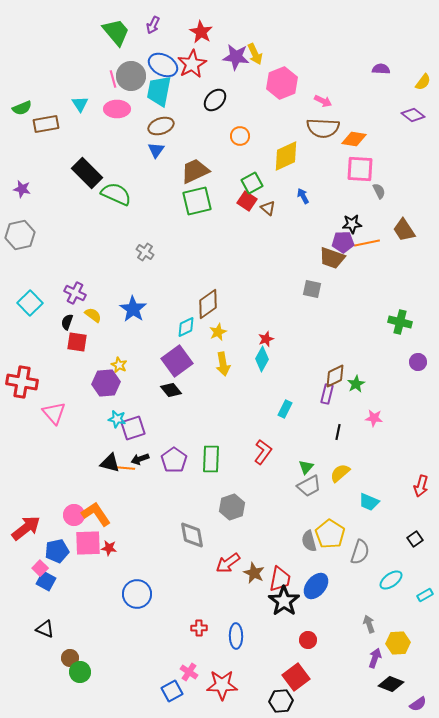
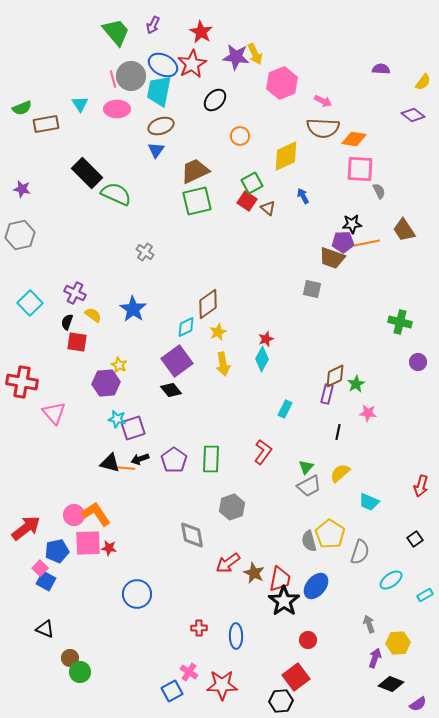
pink star at (374, 418): moved 6 px left, 5 px up
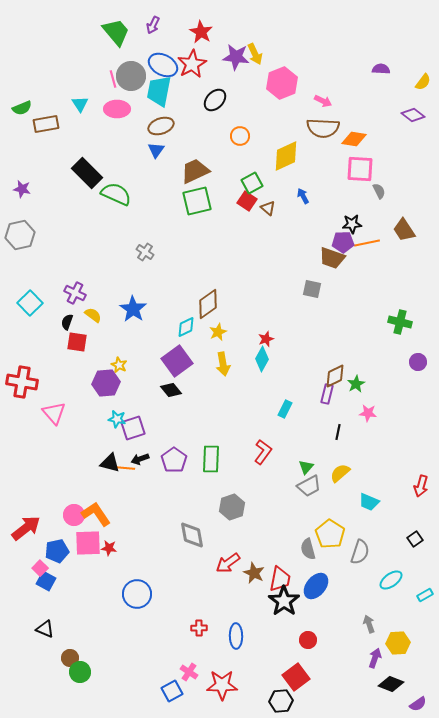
gray semicircle at (309, 541): moved 1 px left, 8 px down
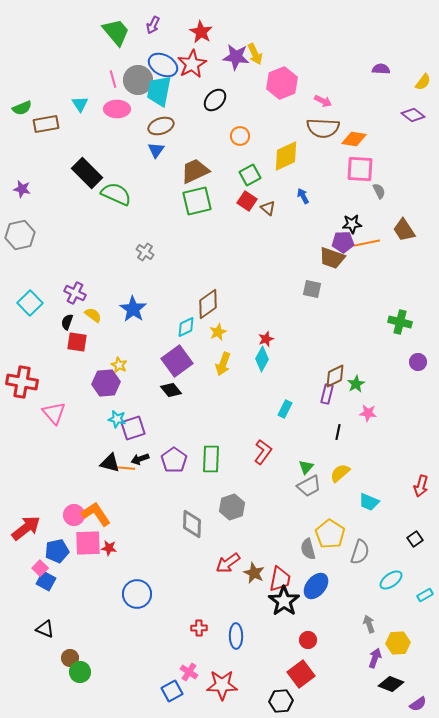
gray circle at (131, 76): moved 7 px right, 4 px down
green square at (252, 183): moved 2 px left, 8 px up
yellow arrow at (223, 364): rotated 30 degrees clockwise
gray diamond at (192, 535): moved 11 px up; rotated 12 degrees clockwise
red square at (296, 677): moved 5 px right, 3 px up
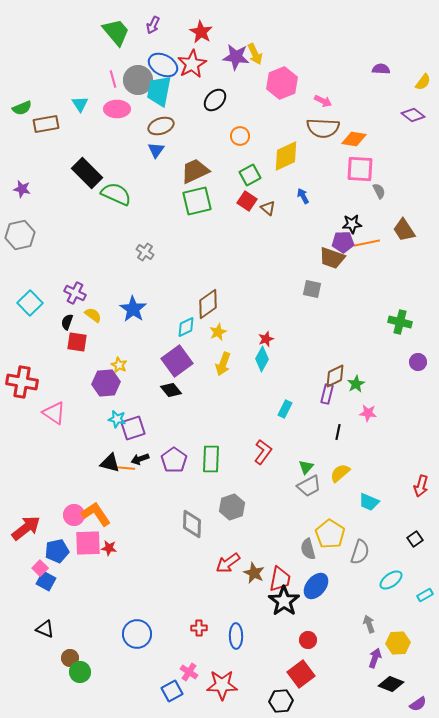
pink triangle at (54, 413): rotated 15 degrees counterclockwise
blue circle at (137, 594): moved 40 px down
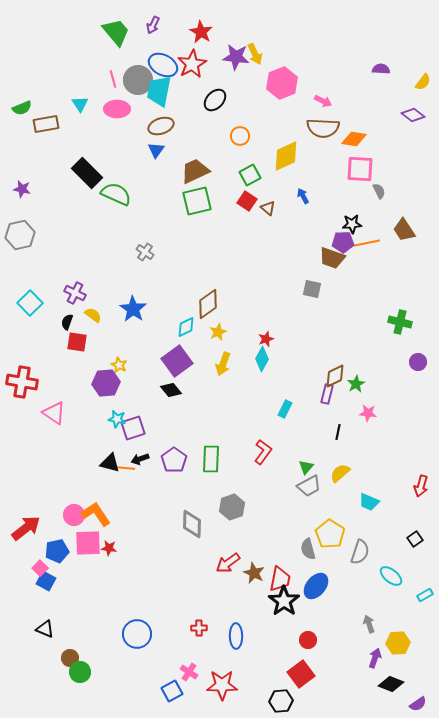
cyan ellipse at (391, 580): moved 4 px up; rotated 75 degrees clockwise
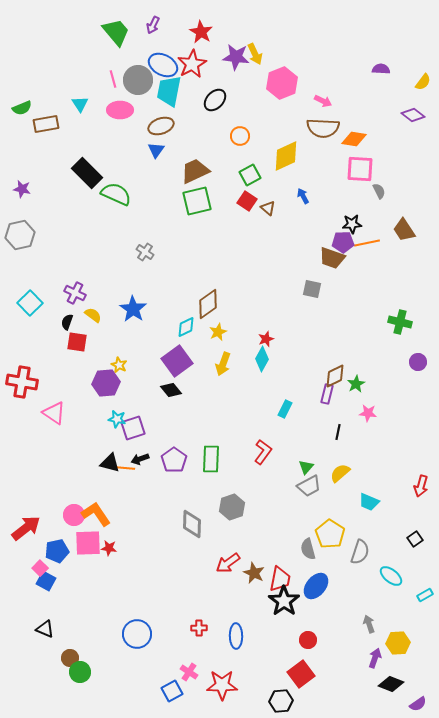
cyan trapezoid at (159, 91): moved 10 px right
pink ellipse at (117, 109): moved 3 px right, 1 px down
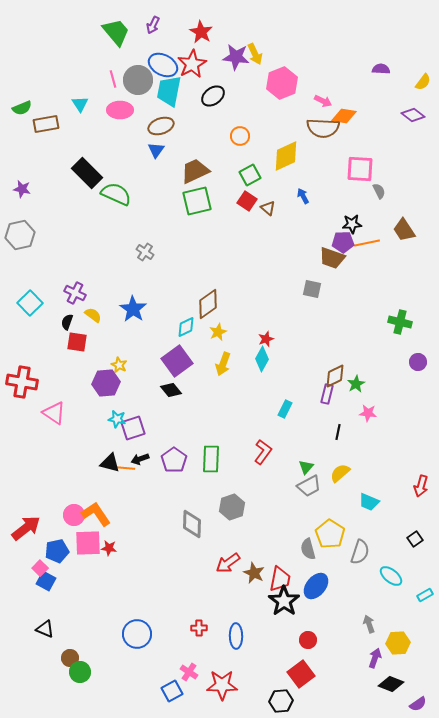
black ellipse at (215, 100): moved 2 px left, 4 px up; rotated 10 degrees clockwise
orange diamond at (354, 139): moved 10 px left, 23 px up
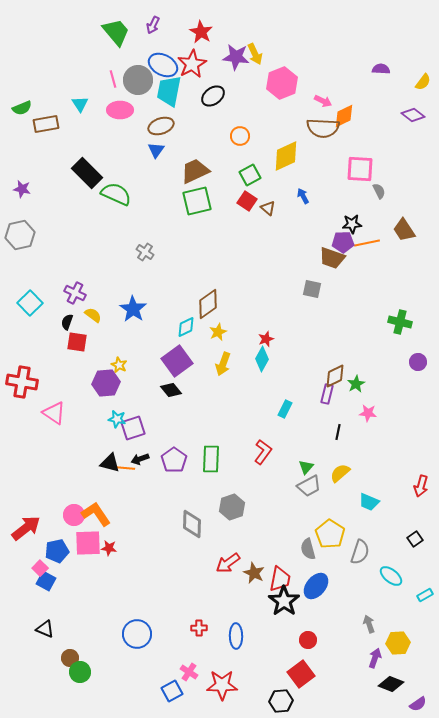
orange diamond at (344, 116): rotated 35 degrees counterclockwise
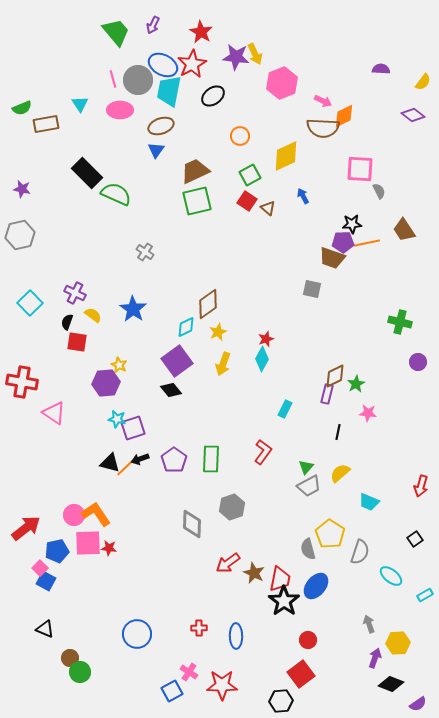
orange line at (125, 468): rotated 48 degrees counterclockwise
